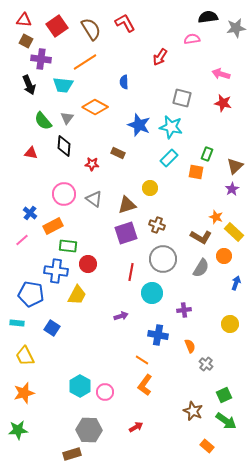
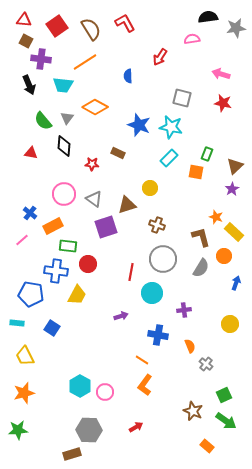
blue semicircle at (124, 82): moved 4 px right, 6 px up
purple square at (126, 233): moved 20 px left, 6 px up
brown L-shape at (201, 237): rotated 135 degrees counterclockwise
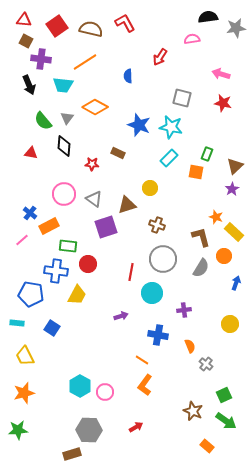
brown semicircle at (91, 29): rotated 45 degrees counterclockwise
orange rectangle at (53, 226): moved 4 px left
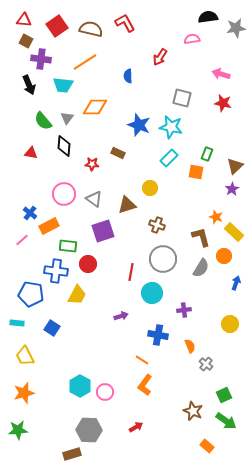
orange diamond at (95, 107): rotated 30 degrees counterclockwise
purple square at (106, 227): moved 3 px left, 4 px down
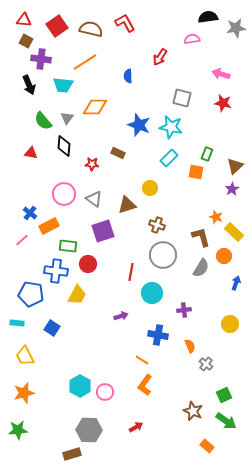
gray circle at (163, 259): moved 4 px up
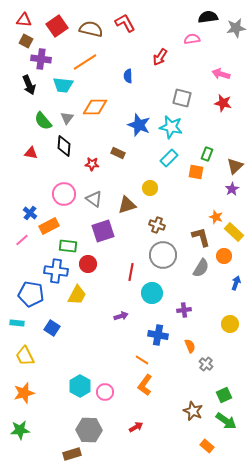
green star at (18, 430): moved 2 px right
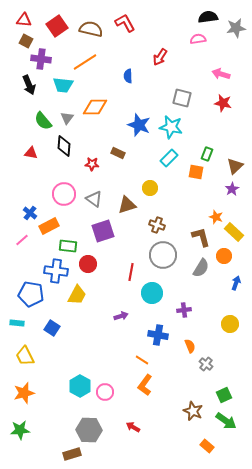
pink semicircle at (192, 39): moved 6 px right
red arrow at (136, 427): moved 3 px left; rotated 120 degrees counterclockwise
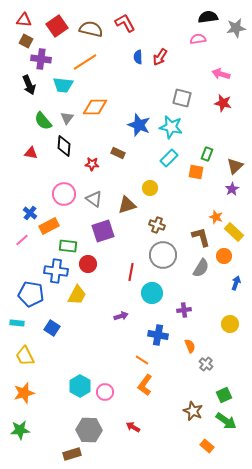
blue semicircle at (128, 76): moved 10 px right, 19 px up
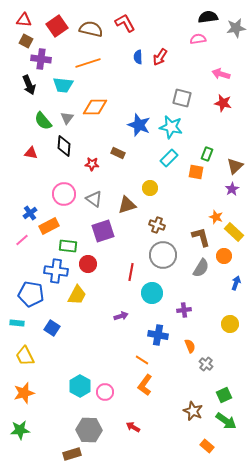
orange line at (85, 62): moved 3 px right, 1 px down; rotated 15 degrees clockwise
blue cross at (30, 213): rotated 16 degrees clockwise
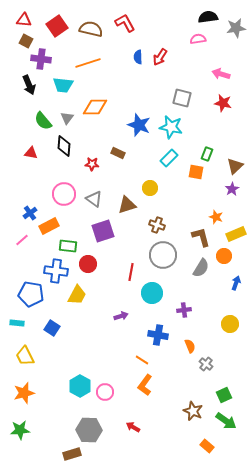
yellow rectangle at (234, 232): moved 2 px right, 2 px down; rotated 66 degrees counterclockwise
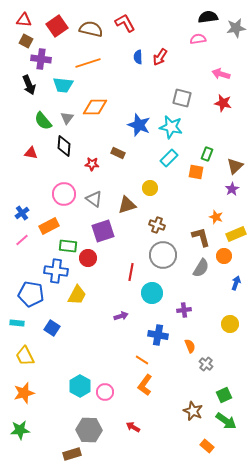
blue cross at (30, 213): moved 8 px left
red circle at (88, 264): moved 6 px up
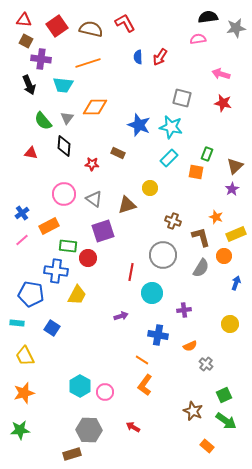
brown cross at (157, 225): moved 16 px right, 4 px up
orange semicircle at (190, 346): rotated 88 degrees clockwise
